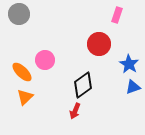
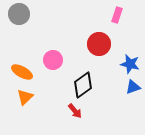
pink circle: moved 8 px right
blue star: moved 1 px right; rotated 18 degrees counterclockwise
orange ellipse: rotated 15 degrees counterclockwise
red arrow: rotated 63 degrees counterclockwise
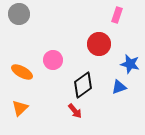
blue triangle: moved 14 px left
orange triangle: moved 5 px left, 11 px down
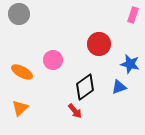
pink rectangle: moved 16 px right
black diamond: moved 2 px right, 2 px down
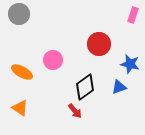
orange triangle: rotated 42 degrees counterclockwise
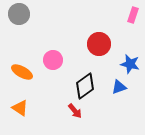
black diamond: moved 1 px up
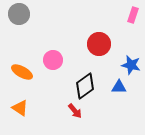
blue star: moved 1 px right, 1 px down
blue triangle: rotated 21 degrees clockwise
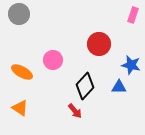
black diamond: rotated 12 degrees counterclockwise
